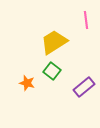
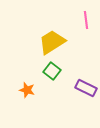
yellow trapezoid: moved 2 px left
orange star: moved 7 px down
purple rectangle: moved 2 px right, 1 px down; rotated 65 degrees clockwise
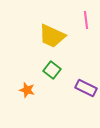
yellow trapezoid: moved 6 px up; rotated 124 degrees counterclockwise
green square: moved 1 px up
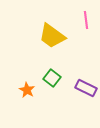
yellow trapezoid: rotated 12 degrees clockwise
green square: moved 8 px down
orange star: rotated 14 degrees clockwise
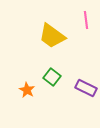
green square: moved 1 px up
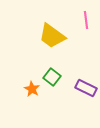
orange star: moved 5 px right, 1 px up
